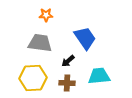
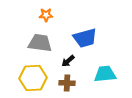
blue trapezoid: rotated 110 degrees clockwise
cyan trapezoid: moved 6 px right, 2 px up
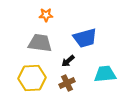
yellow hexagon: moved 1 px left
brown cross: rotated 28 degrees counterclockwise
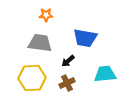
blue trapezoid: rotated 25 degrees clockwise
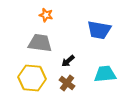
orange star: rotated 16 degrees clockwise
blue trapezoid: moved 14 px right, 8 px up
yellow hexagon: rotated 8 degrees clockwise
brown cross: rotated 28 degrees counterclockwise
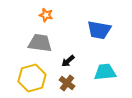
cyan trapezoid: moved 2 px up
yellow hexagon: rotated 20 degrees counterclockwise
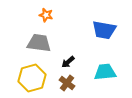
blue trapezoid: moved 5 px right
gray trapezoid: moved 1 px left
black arrow: moved 1 px down
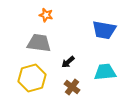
brown cross: moved 5 px right, 4 px down
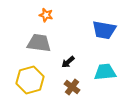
yellow hexagon: moved 2 px left, 2 px down
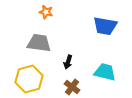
orange star: moved 3 px up
blue trapezoid: moved 1 px right, 4 px up
black arrow: rotated 32 degrees counterclockwise
cyan trapezoid: rotated 20 degrees clockwise
yellow hexagon: moved 1 px left, 1 px up
